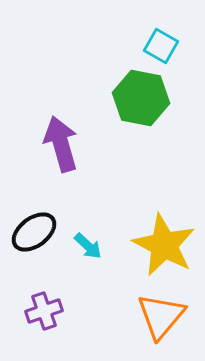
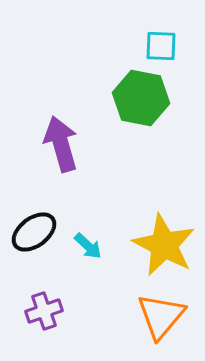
cyan square: rotated 28 degrees counterclockwise
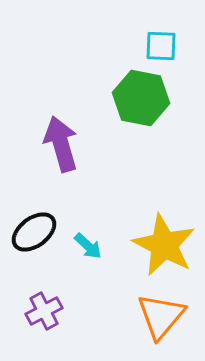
purple cross: rotated 9 degrees counterclockwise
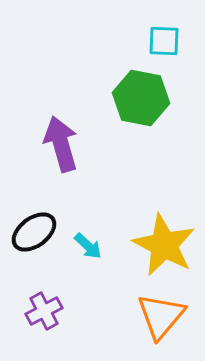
cyan square: moved 3 px right, 5 px up
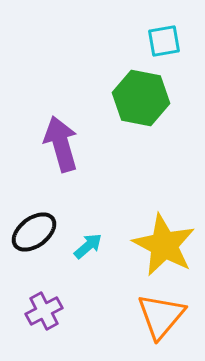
cyan square: rotated 12 degrees counterclockwise
cyan arrow: rotated 84 degrees counterclockwise
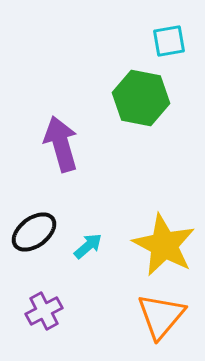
cyan square: moved 5 px right
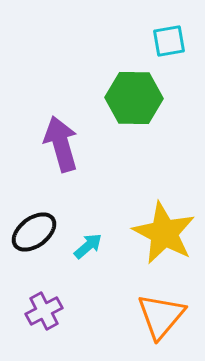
green hexagon: moved 7 px left; rotated 10 degrees counterclockwise
yellow star: moved 12 px up
